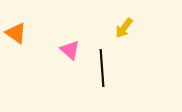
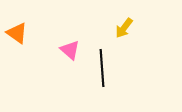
orange triangle: moved 1 px right
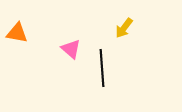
orange triangle: rotated 25 degrees counterclockwise
pink triangle: moved 1 px right, 1 px up
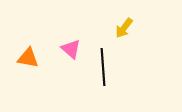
orange triangle: moved 11 px right, 25 px down
black line: moved 1 px right, 1 px up
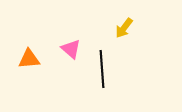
orange triangle: moved 1 px right, 1 px down; rotated 15 degrees counterclockwise
black line: moved 1 px left, 2 px down
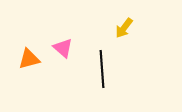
pink triangle: moved 8 px left, 1 px up
orange triangle: rotated 10 degrees counterclockwise
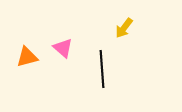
orange triangle: moved 2 px left, 2 px up
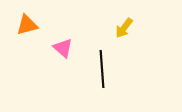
orange triangle: moved 32 px up
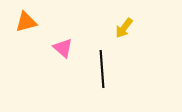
orange triangle: moved 1 px left, 3 px up
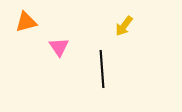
yellow arrow: moved 2 px up
pink triangle: moved 4 px left, 1 px up; rotated 15 degrees clockwise
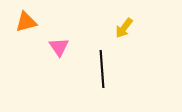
yellow arrow: moved 2 px down
